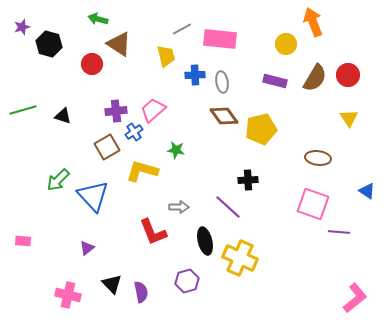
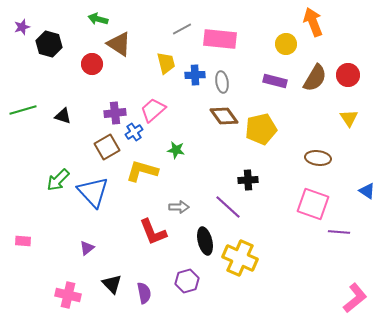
yellow trapezoid at (166, 56): moved 7 px down
purple cross at (116, 111): moved 1 px left, 2 px down
blue triangle at (93, 196): moved 4 px up
purple semicircle at (141, 292): moved 3 px right, 1 px down
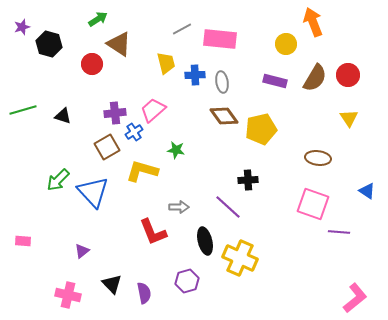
green arrow at (98, 19): rotated 132 degrees clockwise
purple triangle at (87, 248): moved 5 px left, 3 px down
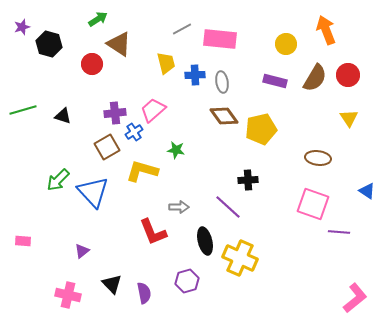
orange arrow at (313, 22): moved 13 px right, 8 px down
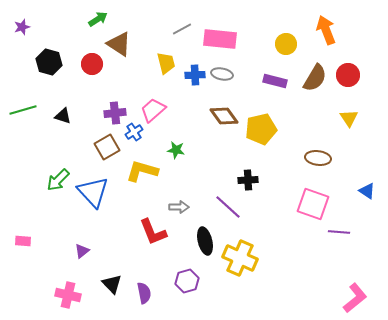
black hexagon at (49, 44): moved 18 px down
gray ellipse at (222, 82): moved 8 px up; rotated 70 degrees counterclockwise
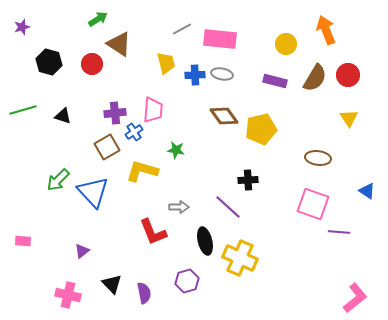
pink trapezoid at (153, 110): rotated 136 degrees clockwise
